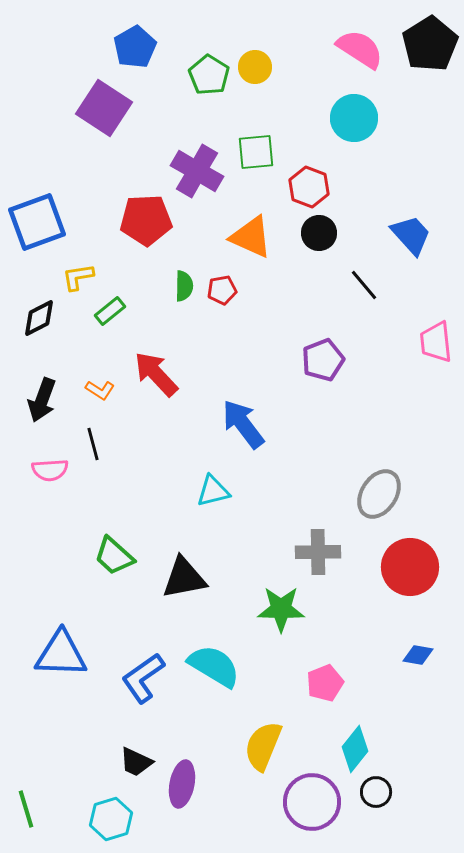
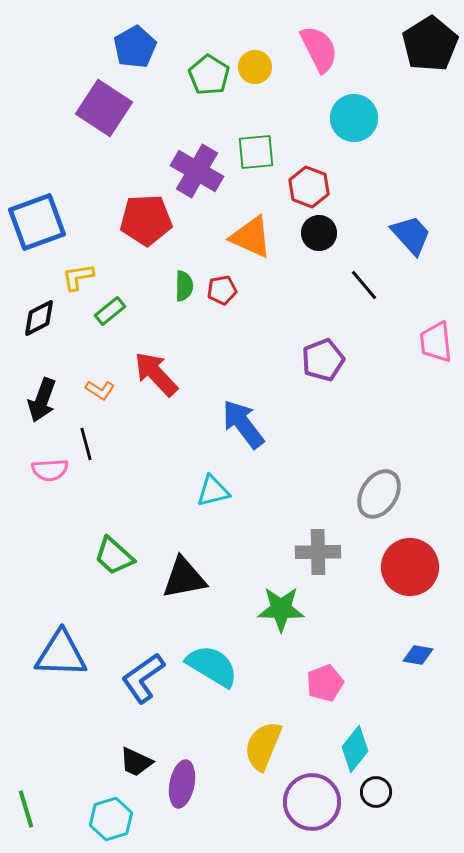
pink semicircle at (360, 49): moved 41 px left; rotated 30 degrees clockwise
black line at (93, 444): moved 7 px left
cyan semicircle at (214, 666): moved 2 px left
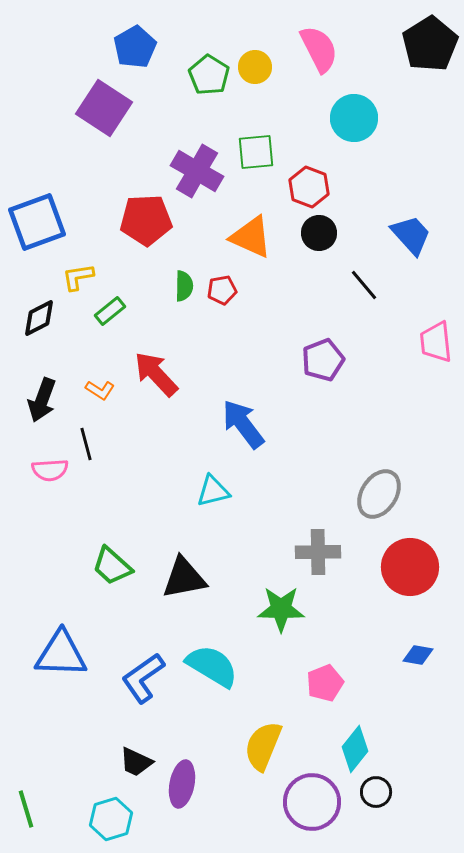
green trapezoid at (114, 556): moved 2 px left, 10 px down
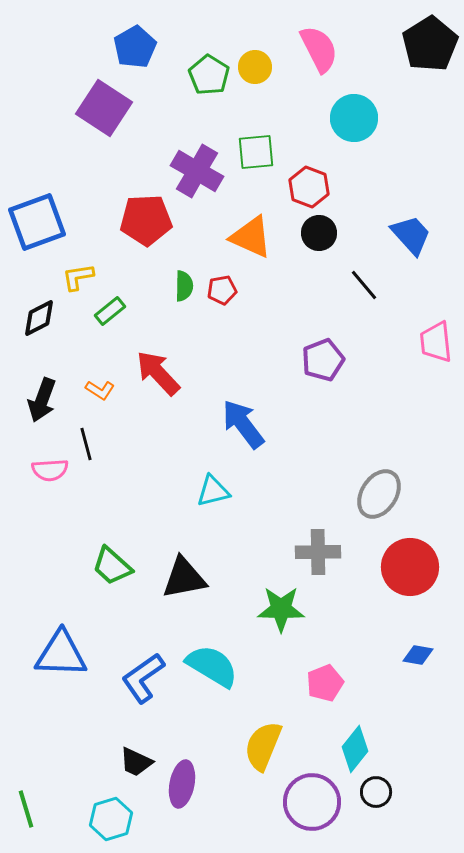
red arrow at (156, 374): moved 2 px right, 1 px up
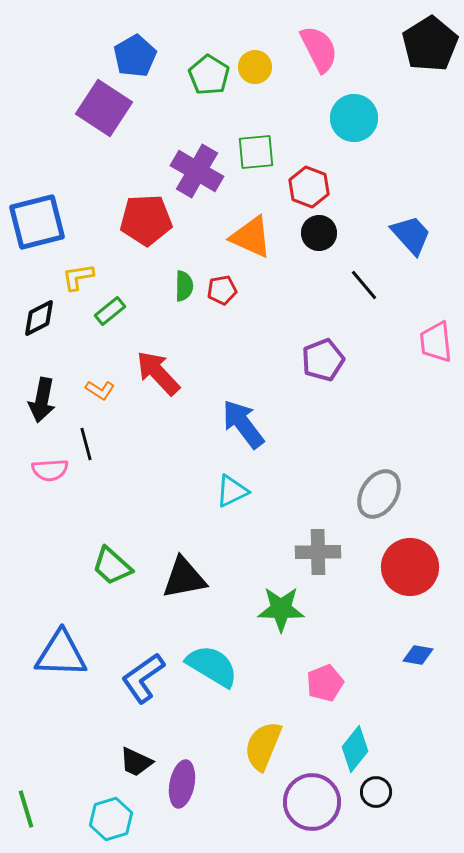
blue pentagon at (135, 47): moved 9 px down
blue square at (37, 222): rotated 6 degrees clockwise
black arrow at (42, 400): rotated 9 degrees counterclockwise
cyan triangle at (213, 491): moved 19 px right; rotated 12 degrees counterclockwise
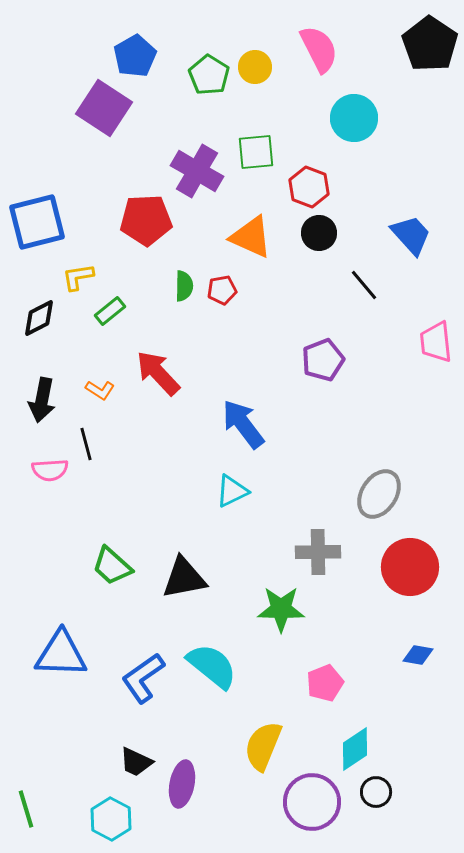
black pentagon at (430, 44): rotated 6 degrees counterclockwise
cyan semicircle at (212, 666): rotated 8 degrees clockwise
cyan diamond at (355, 749): rotated 18 degrees clockwise
cyan hexagon at (111, 819): rotated 15 degrees counterclockwise
